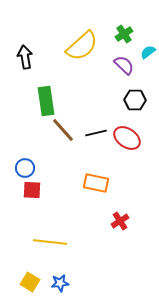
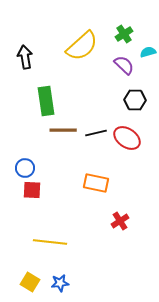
cyan semicircle: rotated 21 degrees clockwise
brown line: rotated 48 degrees counterclockwise
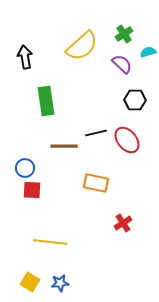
purple semicircle: moved 2 px left, 1 px up
brown line: moved 1 px right, 16 px down
red ellipse: moved 2 px down; rotated 16 degrees clockwise
red cross: moved 3 px right, 2 px down
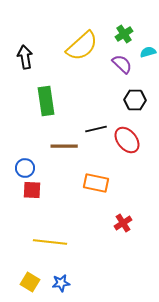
black line: moved 4 px up
blue star: moved 1 px right
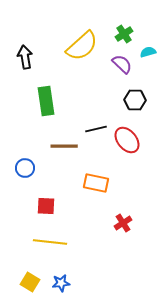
red square: moved 14 px right, 16 px down
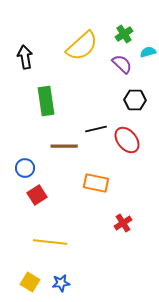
red square: moved 9 px left, 11 px up; rotated 36 degrees counterclockwise
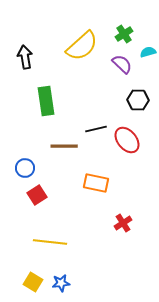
black hexagon: moved 3 px right
yellow square: moved 3 px right
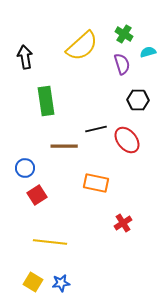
green cross: rotated 24 degrees counterclockwise
purple semicircle: rotated 30 degrees clockwise
